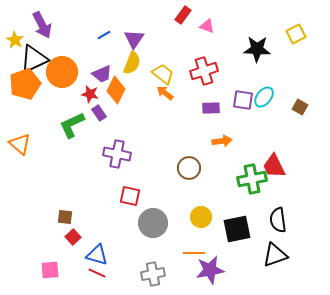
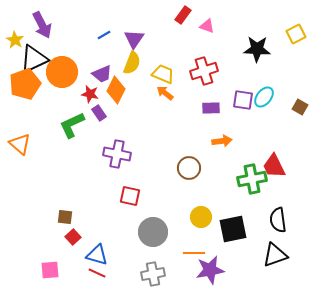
yellow trapezoid at (163, 74): rotated 15 degrees counterclockwise
gray circle at (153, 223): moved 9 px down
black square at (237, 229): moved 4 px left
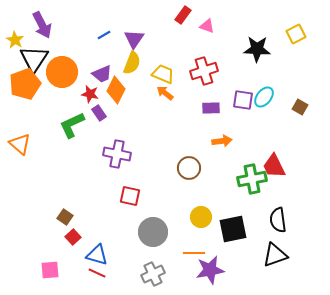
black triangle at (34, 59): rotated 32 degrees counterclockwise
brown square at (65, 217): rotated 28 degrees clockwise
gray cross at (153, 274): rotated 15 degrees counterclockwise
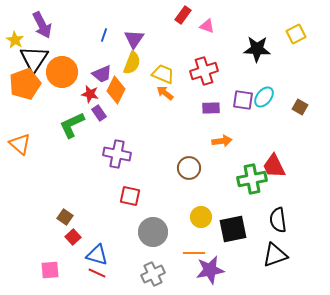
blue line at (104, 35): rotated 40 degrees counterclockwise
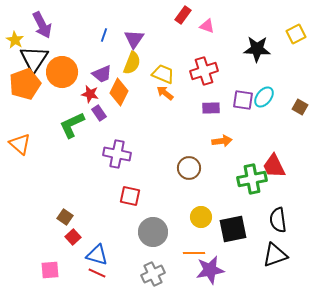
orange diamond at (116, 90): moved 3 px right, 2 px down
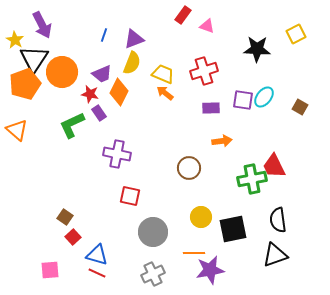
purple triangle at (134, 39): rotated 35 degrees clockwise
orange triangle at (20, 144): moved 3 px left, 14 px up
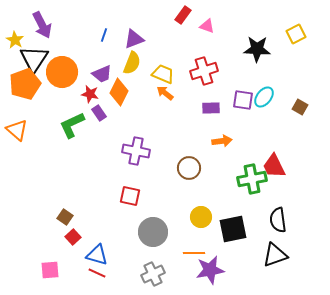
purple cross at (117, 154): moved 19 px right, 3 px up
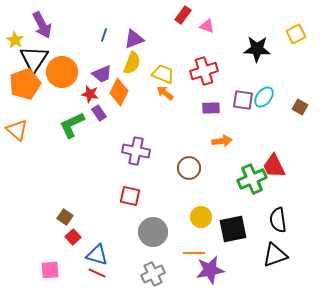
green cross at (252, 179): rotated 12 degrees counterclockwise
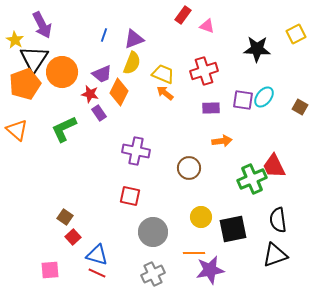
green L-shape at (72, 125): moved 8 px left, 4 px down
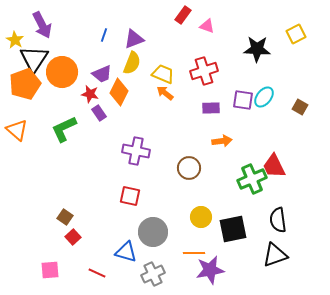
blue triangle at (97, 255): moved 29 px right, 3 px up
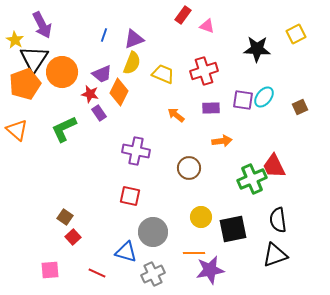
orange arrow at (165, 93): moved 11 px right, 22 px down
brown square at (300, 107): rotated 35 degrees clockwise
